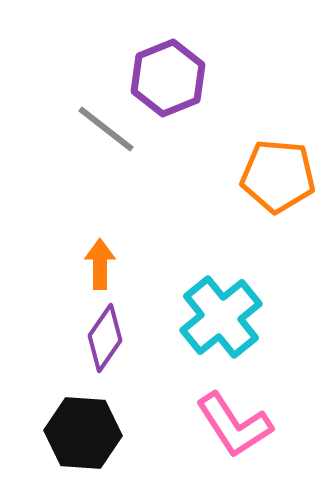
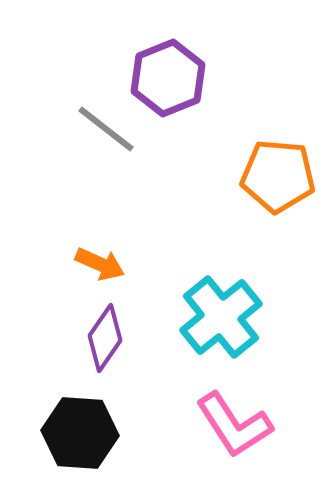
orange arrow: rotated 114 degrees clockwise
black hexagon: moved 3 px left
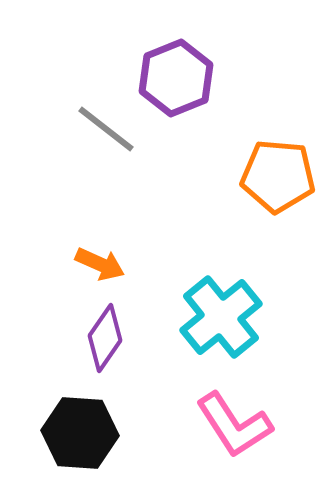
purple hexagon: moved 8 px right
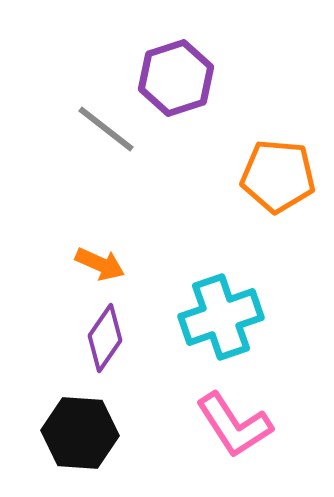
purple hexagon: rotated 4 degrees clockwise
cyan cross: rotated 20 degrees clockwise
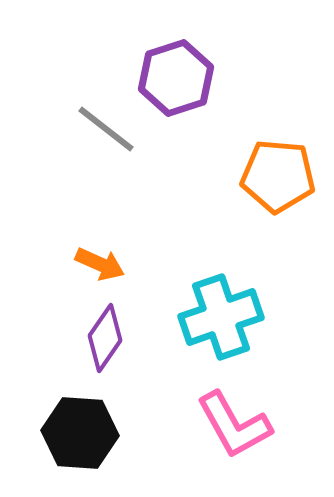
pink L-shape: rotated 4 degrees clockwise
